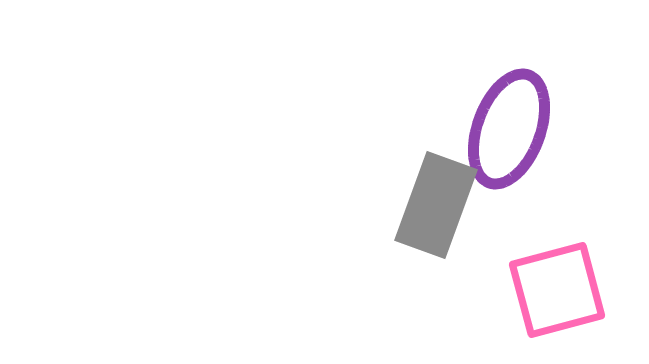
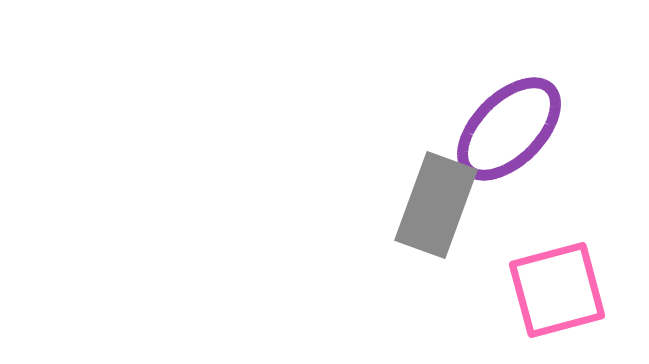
purple ellipse: rotated 25 degrees clockwise
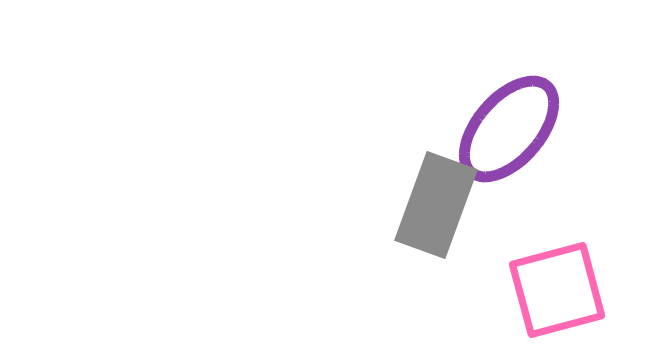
purple ellipse: rotated 4 degrees counterclockwise
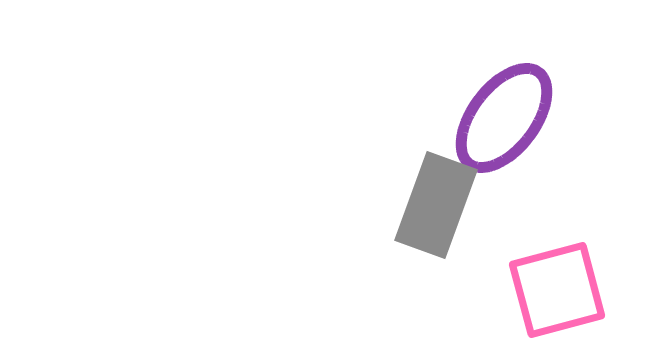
purple ellipse: moved 5 px left, 11 px up; rotated 4 degrees counterclockwise
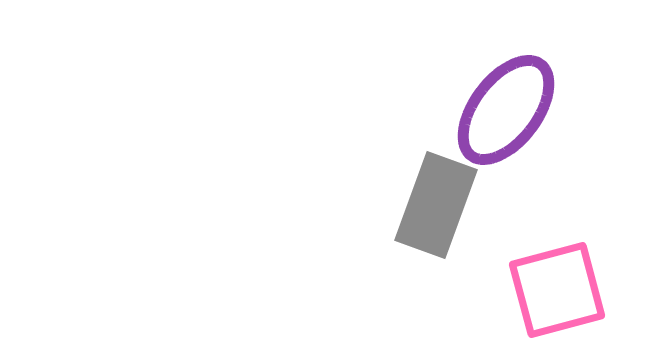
purple ellipse: moved 2 px right, 8 px up
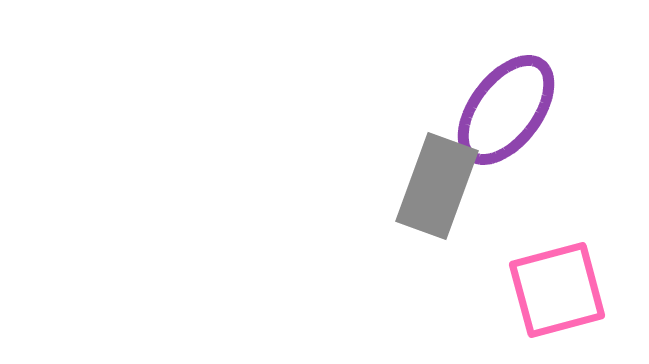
gray rectangle: moved 1 px right, 19 px up
